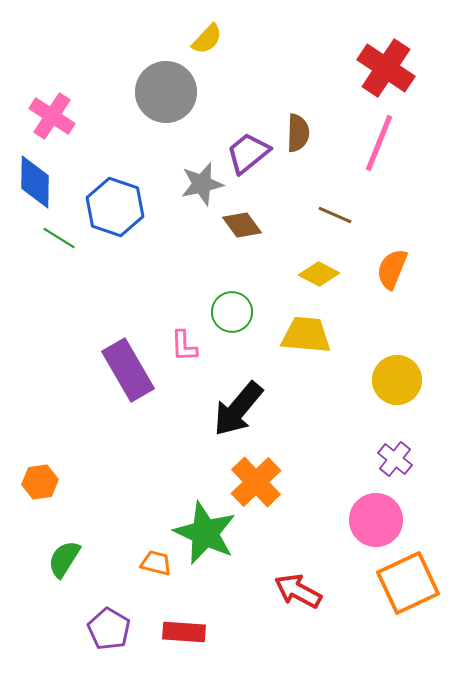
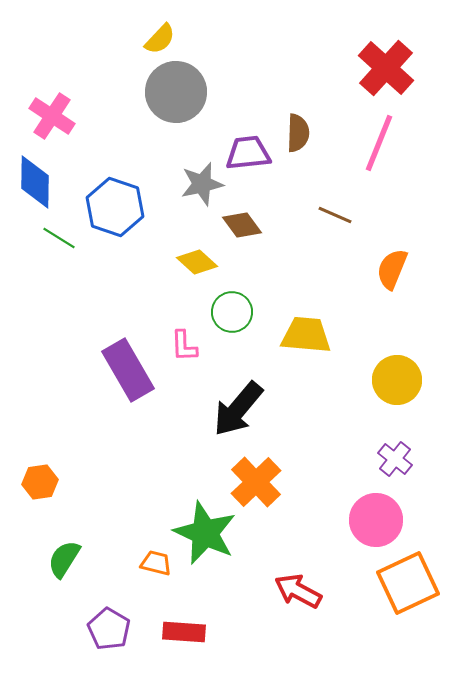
yellow semicircle: moved 47 px left
red cross: rotated 8 degrees clockwise
gray circle: moved 10 px right
purple trapezoid: rotated 33 degrees clockwise
yellow diamond: moved 122 px left, 12 px up; rotated 15 degrees clockwise
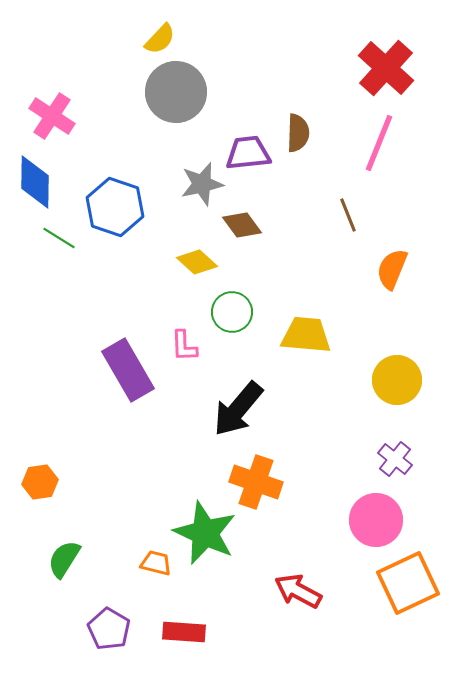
brown line: moved 13 px right; rotated 44 degrees clockwise
orange cross: rotated 27 degrees counterclockwise
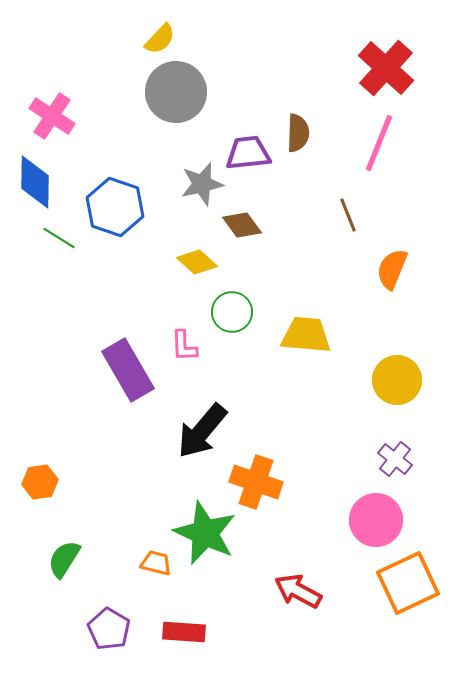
black arrow: moved 36 px left, 22 px down
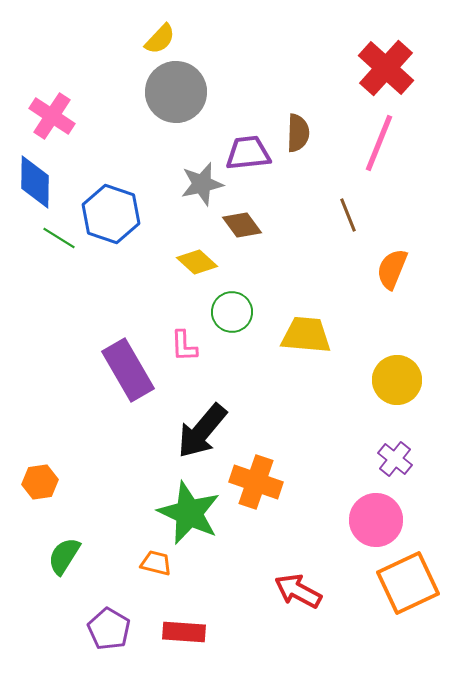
blue hexagon: moved 4 px left, 7 px down
green star: moved 16 px left, 20 px up
green semicircle: moved 3 px up
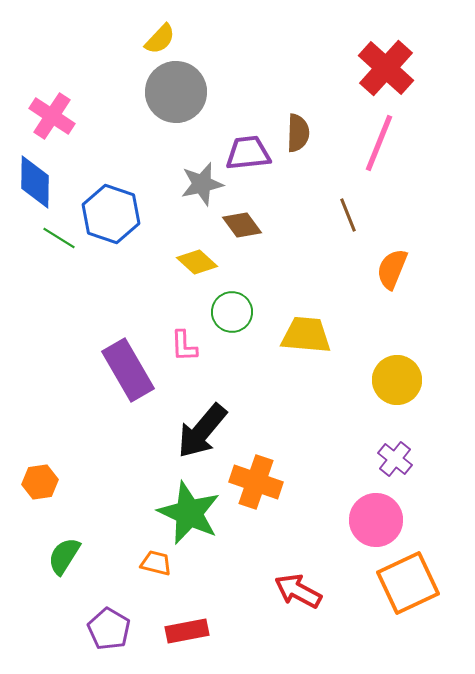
red rectangle: moved 3 px right, 1 px up; rotated 15 degrees counterclockwise
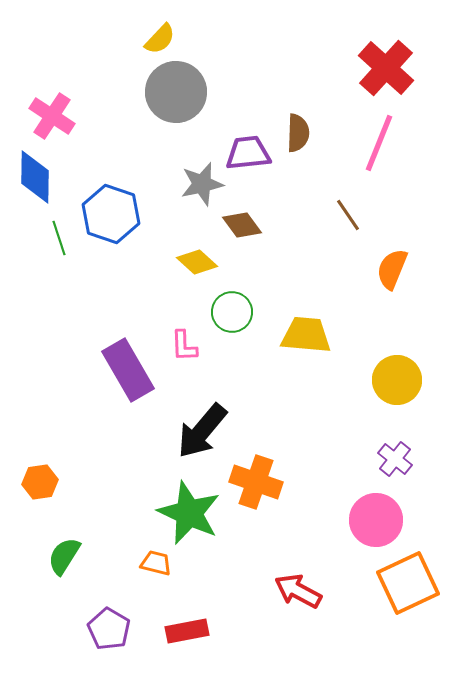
blue diamond: moved 5 px up
brown line: rotated 12 degrees counterclockwise
green line: rotated 40 degrees clockwise
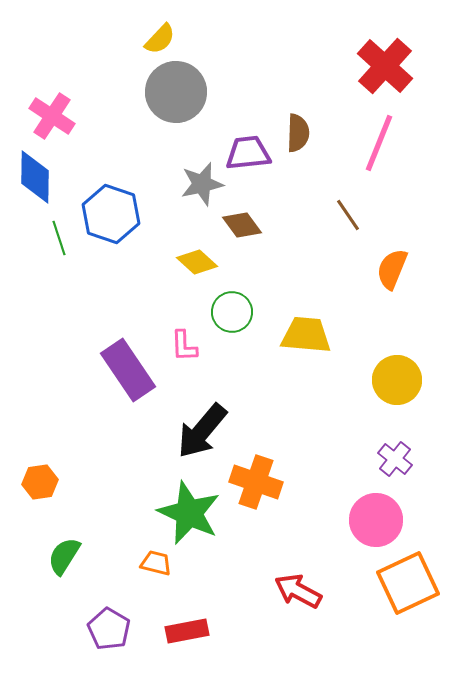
red cross: moved 1 px left, 2 px up
purple rectangle: rotated 4 degrees counterclockwise
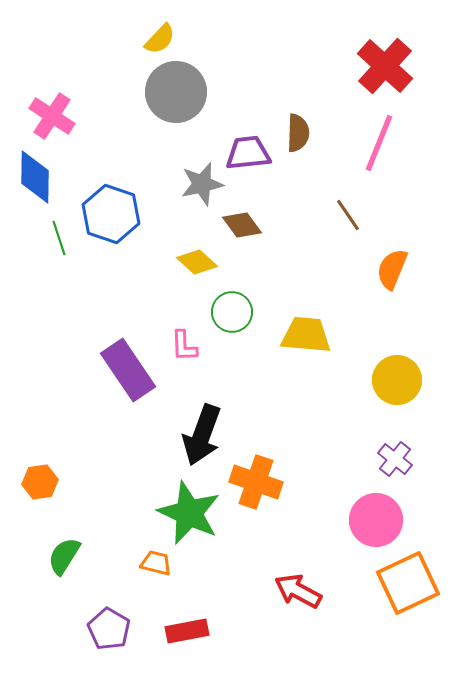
black arrow: moved 4 px down; rotated 20 degrees counterclockwise
